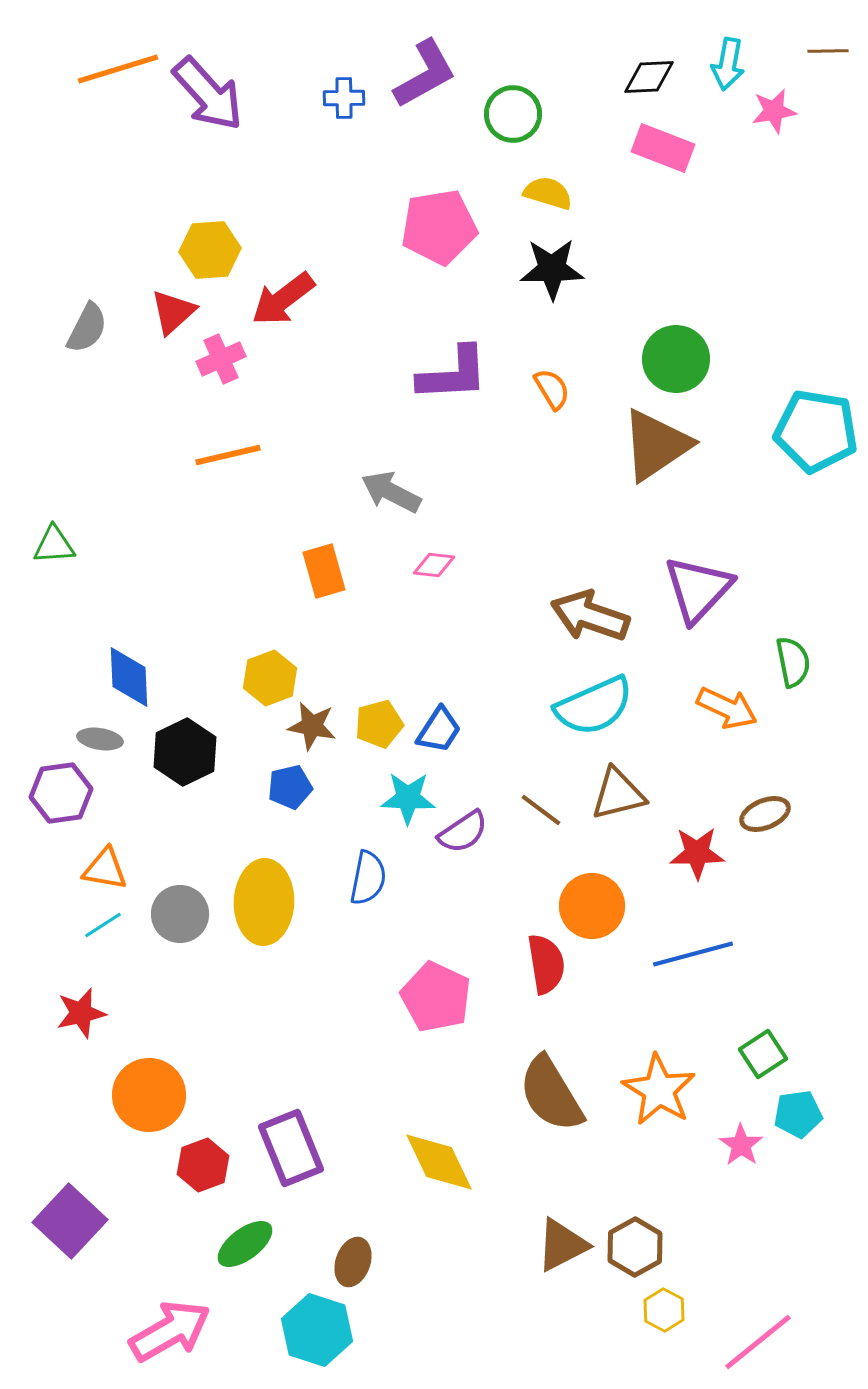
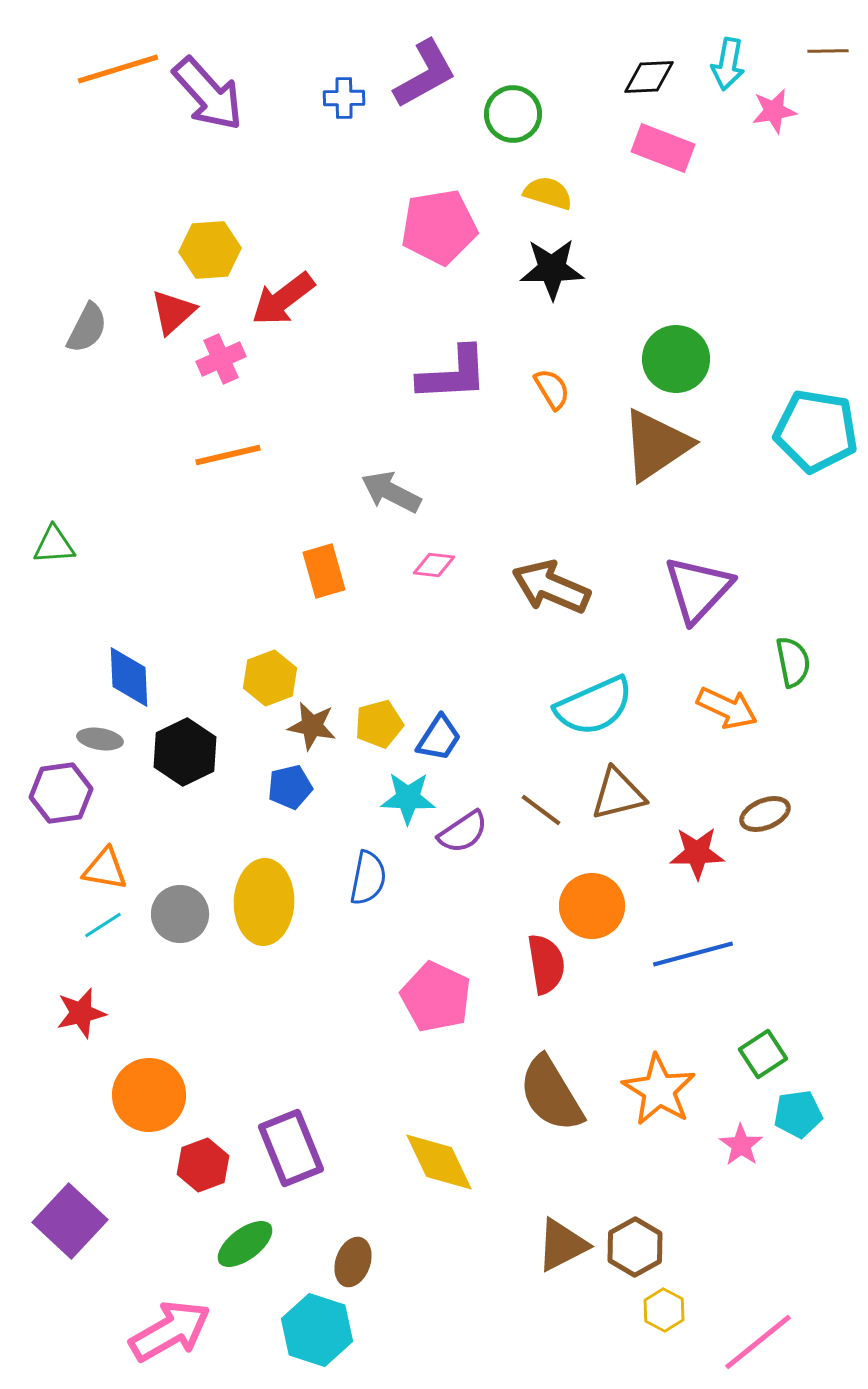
brown arrow at (590, 616): moved 39 px left, 29 px up; rotated 4 degrees clockwise
blue trapezoid at (439, 730): moved 8 px down
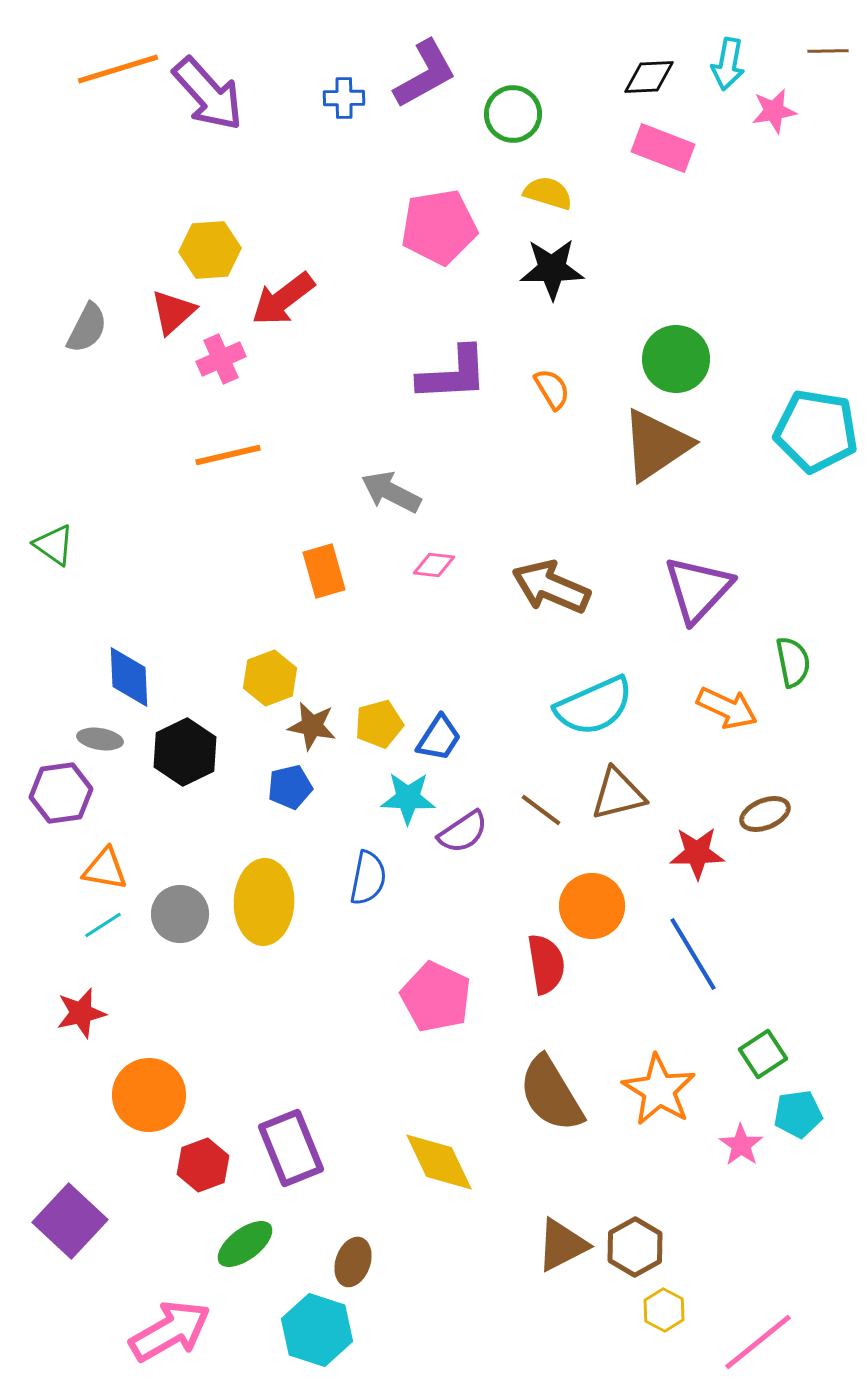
green triangle at (54, 545): rotated 39 degrees clockwise
blue line at (693, 954): rotated 74 degrees clockwise
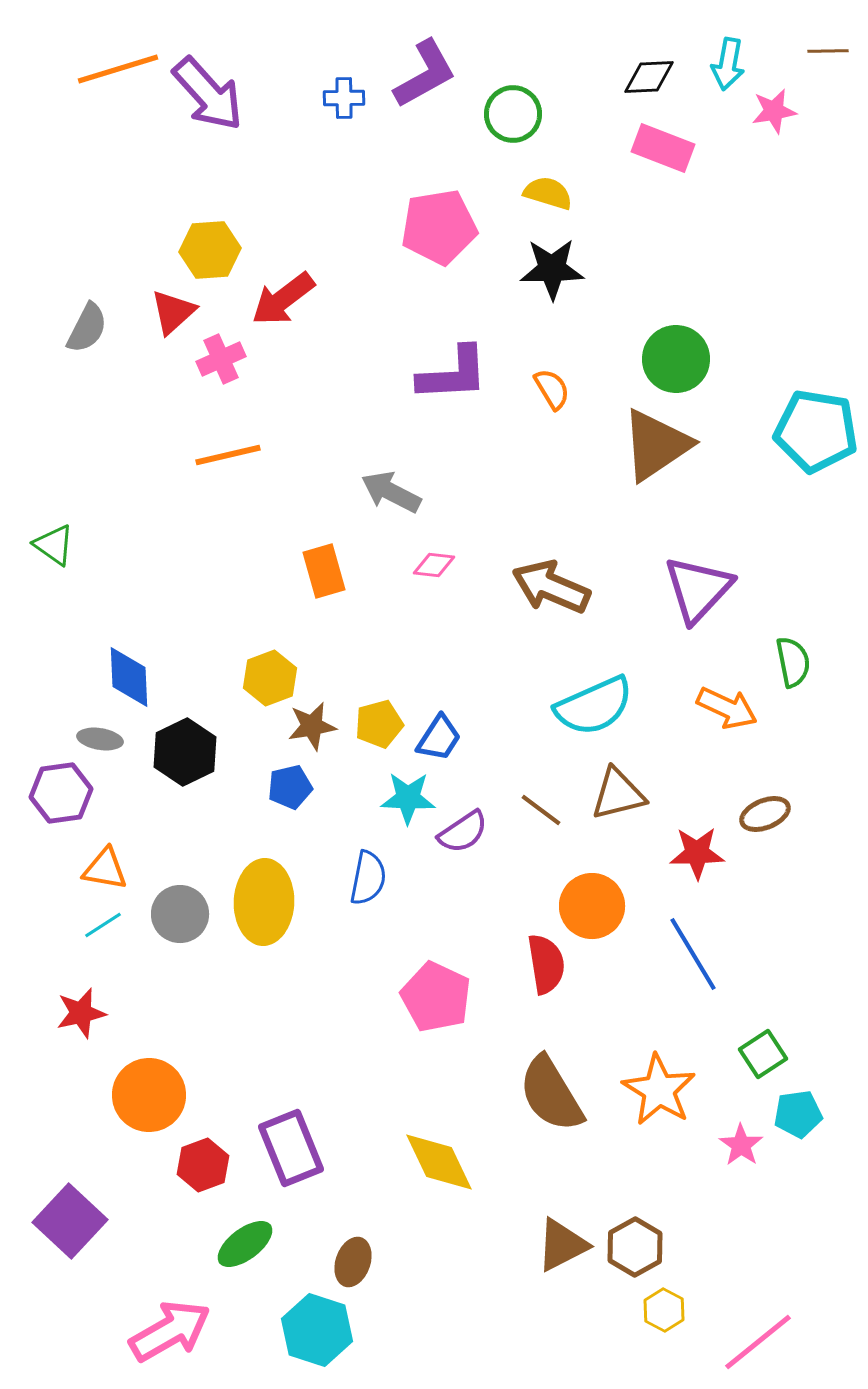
brown star at (312, 726): rotated 21 degrees counterclockwise
